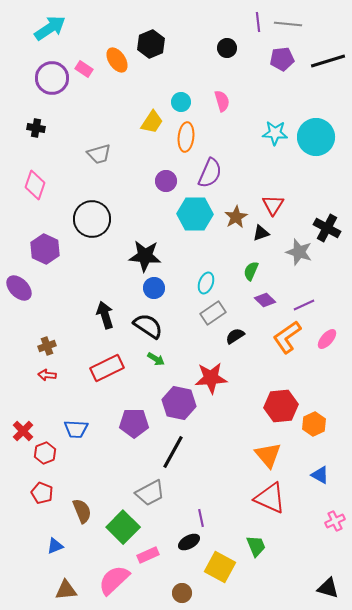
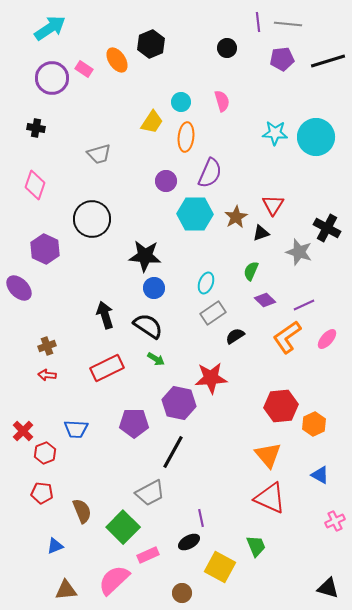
red pentagon at (42, 493): rotated 15 degrees counterclockwise
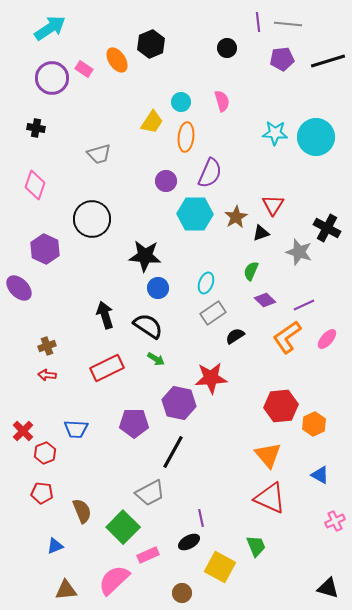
blue circle at (154, 288): moved 4 px right
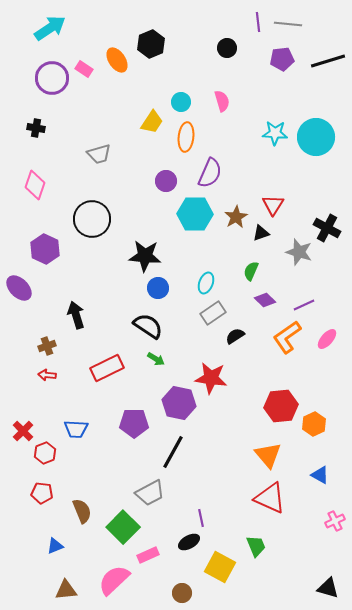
black arrow at (105, 315): moved 29 px left
red star at (211, 378): rotated 12 degrees clockwise
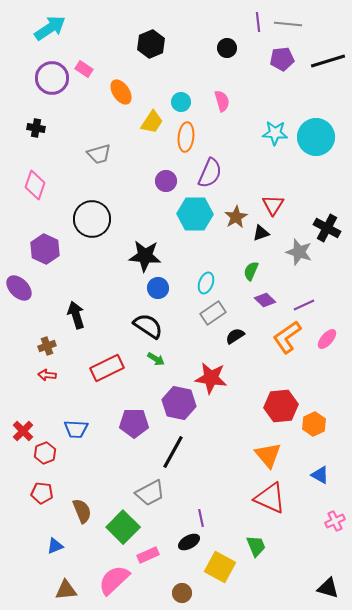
orange ellipse at (117, 60): moved 4 px right, 32 px down
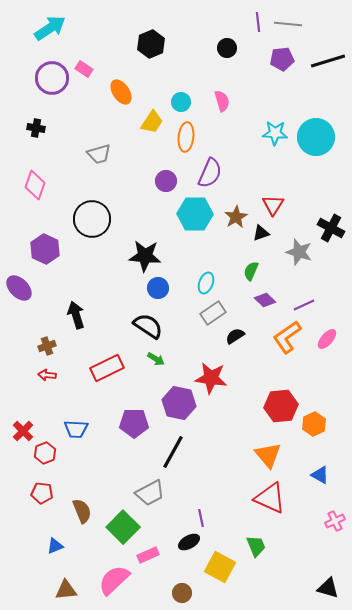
black cross at (327, 228): moved 4 px right
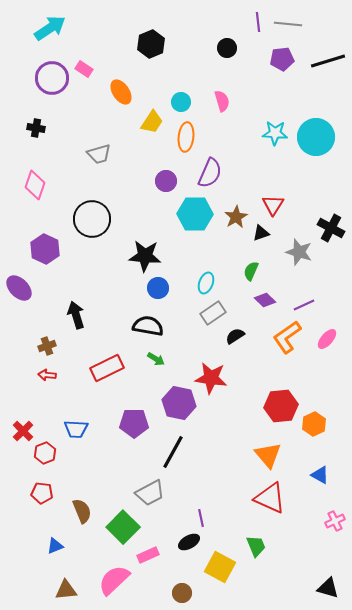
black semicircle at (148, 326): rotated 24 degrees counterclockwise
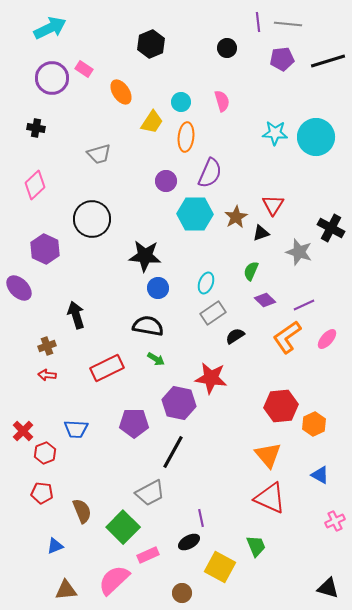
cyan arrow at (50, 28): rotated 8 degrees clockwise
pink diamond at (35, 185): rotated 28 degrees clockwise
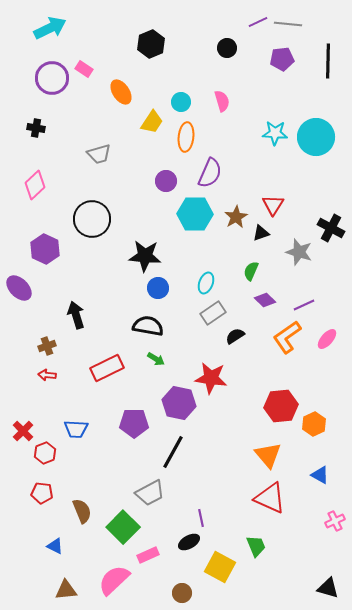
purple line at (258, 22): rotated 72 degrees clockwise
black line at (328, 61): rotated 72 degrees counterclockwise
blue triangle at (55, 546): rotated 48 degrees clockwise
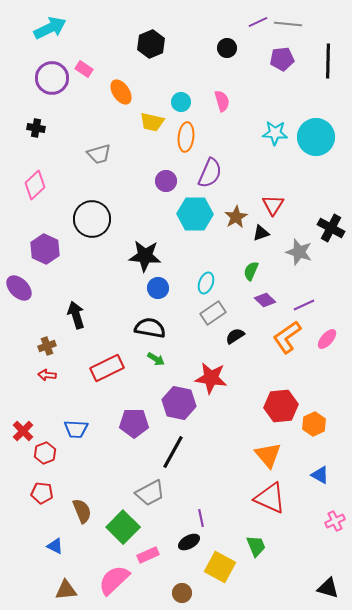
yellow trapezoid at (152, 122): rotated 70 degrees clockwise
black semicircle at (148, 326): moved 2 px right, 2 px down
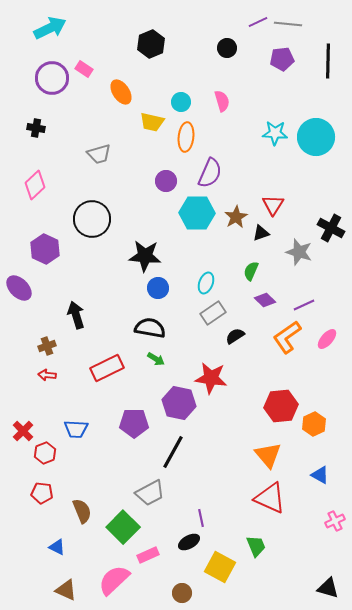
cyan hexagon at (195, 214): moved 2 px right, 1 px up
blue triangle at (55, 546): moved 2 px right, 1 px down
brown triangle at (66, 590): rotated 30 degrees clockwise
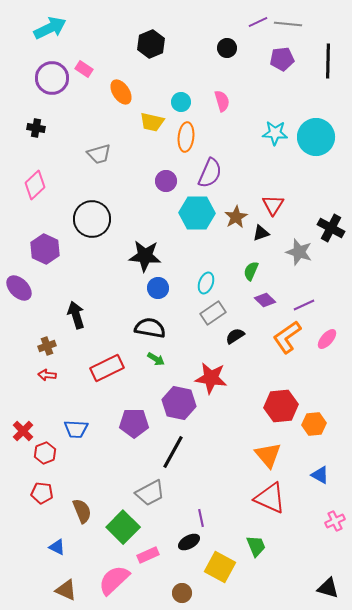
orange hexagon at (314, 424): rotated 20 degrees clockwise
